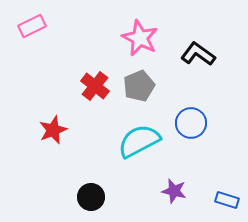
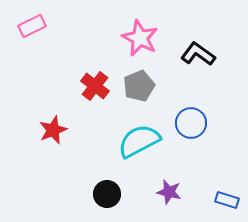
purple star: moved 5 px left, 1 px down
black circle: moved 16 px right, 3 px up
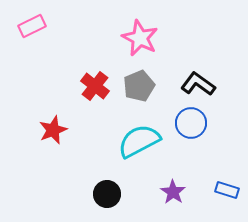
black L-shape: moved 30 px down
purple star: moved 4 px right; rotated 20 degrees clockwise
blue rectangle: moved 10 px up
